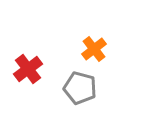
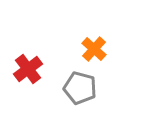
orange cross: rotated 10 degrees counterclockwise
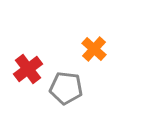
gray pentagon: moved 14 px left; rotated 8 degrees counterclockwise
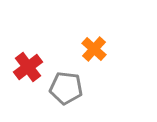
red cross: moved 2 px up
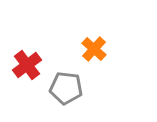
red cross: moved 1 px left, 2 px up
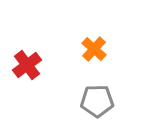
gray pentagon: moved 31 px right, 13 px down; rotated 8 degrees counterclockwise
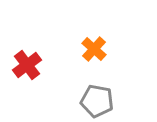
gray pentagon: rotated 12 degrees clockwise
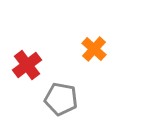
gray pentagon: moved 36 px left, 2 px up
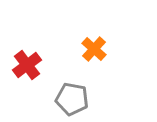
gray pentagon: moved 11 px right
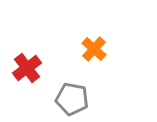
red cross: moved 3 px down
